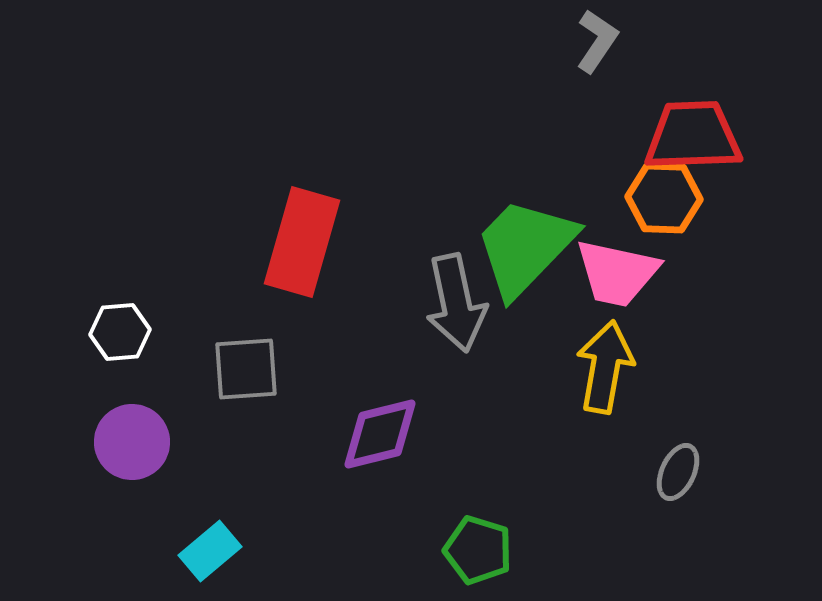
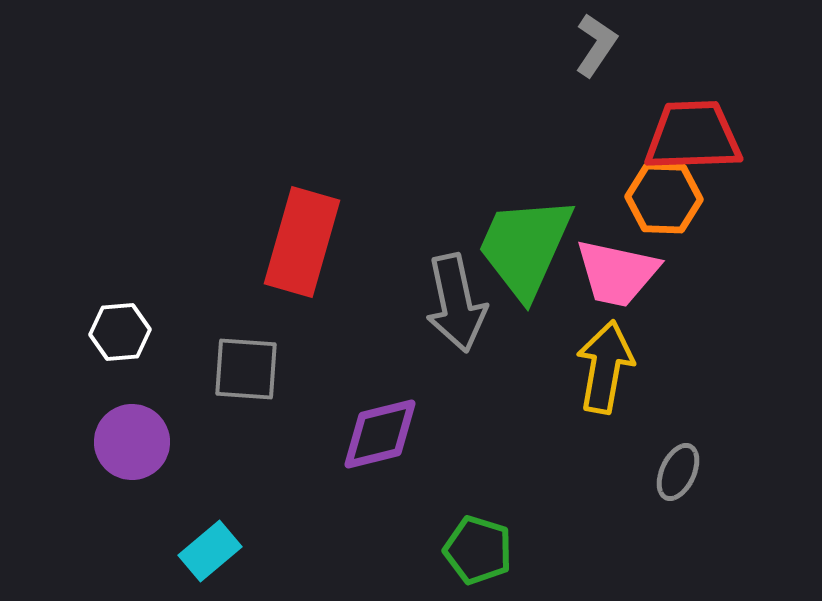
gray L-shape: moved 1 px left, 4 px down
green trapezoid: rotated 20 degrees counterclockwise
gray square: rotated 8 degrees clockwise
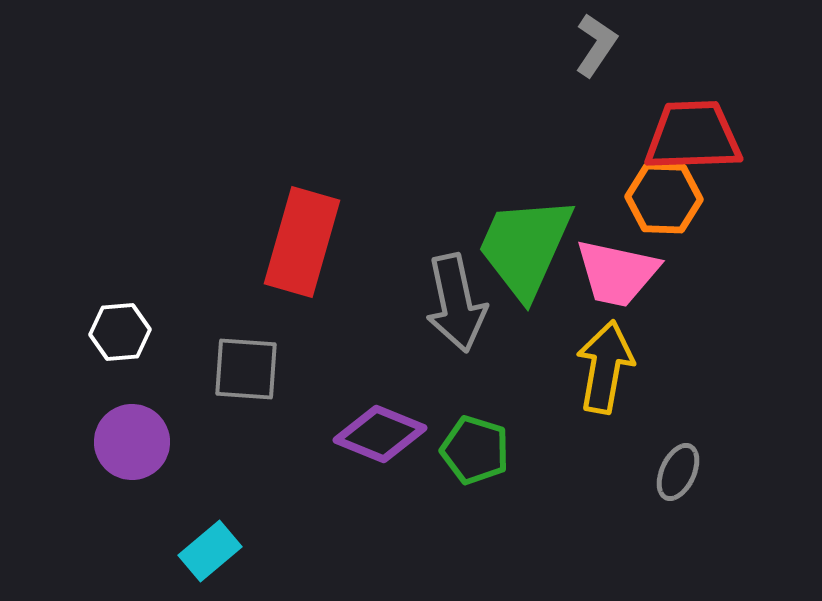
purple diamond: rotated 36 degrees clockwise
green pentagon: moved 3 px left, 100 px up
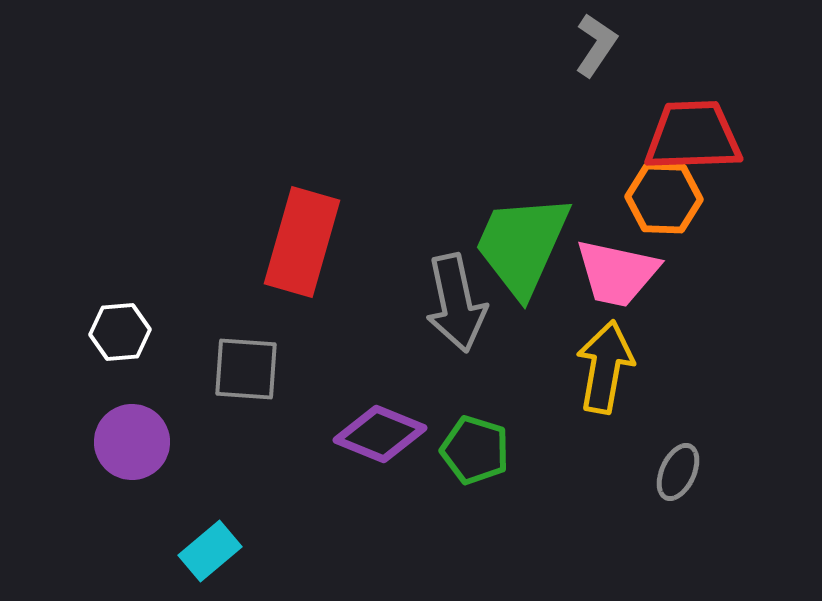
green trapezoid: moved 3 px left, 2 px up
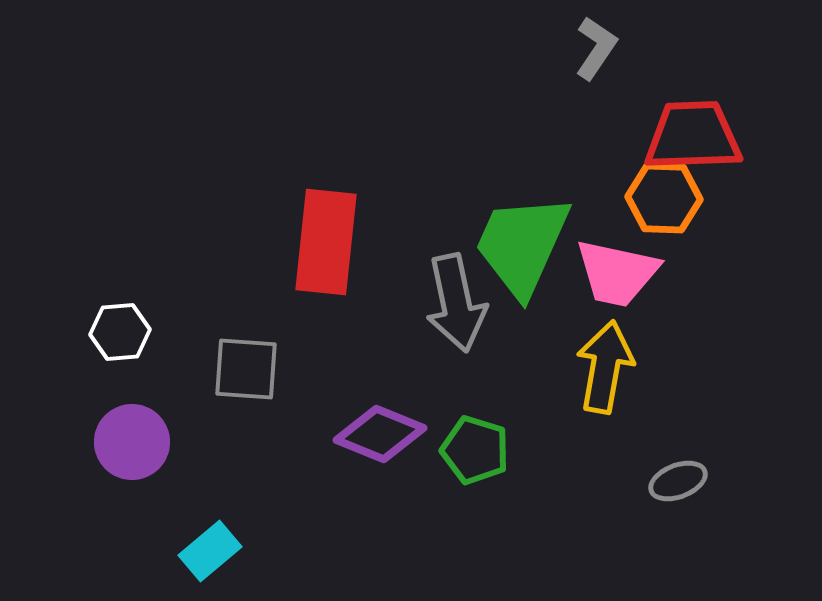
gray L-shape: moved 3 px down
red rectangle: moved 24 px right; rotated 10 degrees counterclockwise
gray ellipse: moved 9 px down; rotated 44 degrees clockwise
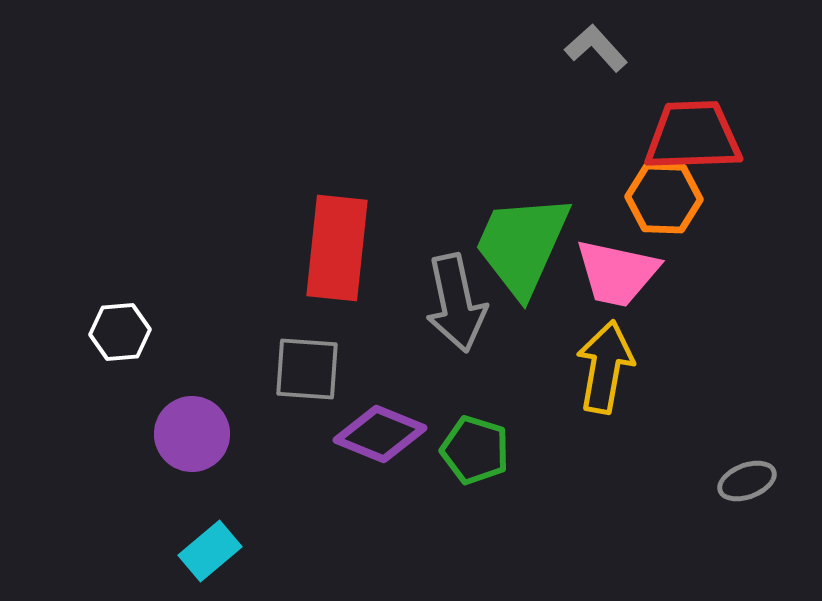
gray L-shape: rotated 76 degrees counterclockwise
red rectangle: moved 11 px right, 6 px down
gray square: moved 61 px right
purple circle: moved 60 px right, 8 px up
gray ellipse: moved 69 px right
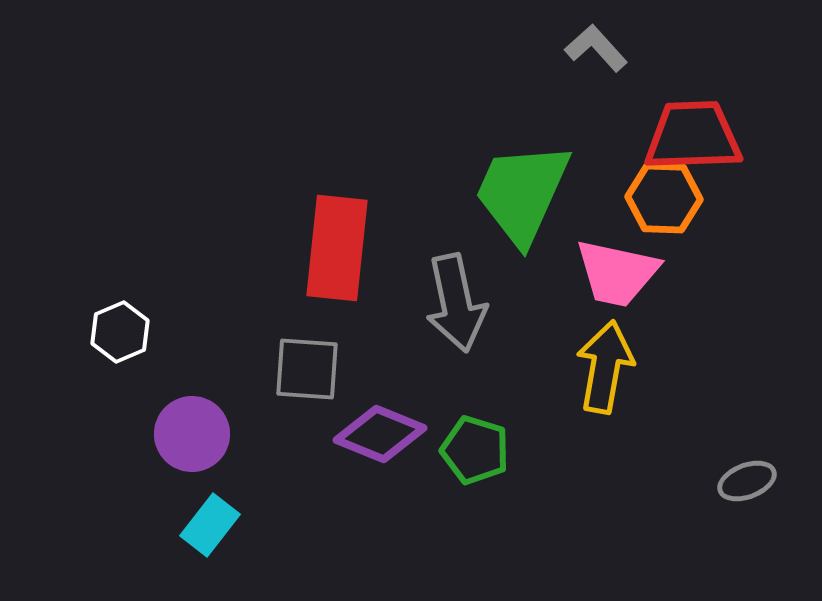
green trapezoid: moved 52 px up
white hexagon: rotated 18 degrees counterclockwise
cyan rectangle: moved 26 px up; rotated 12 degrees counterclockwise
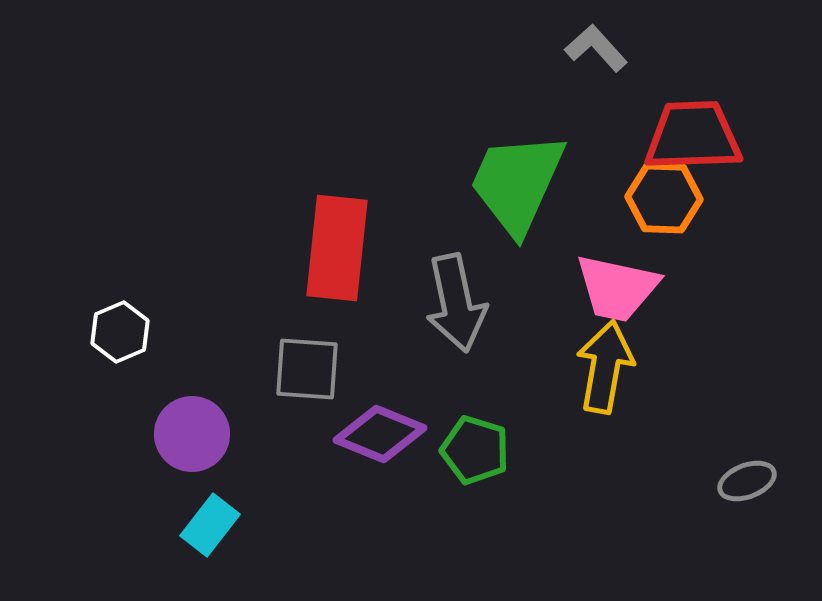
green trapezoid: moved 5 px left, 10 px up
pink trapezoid: moved 15 px down
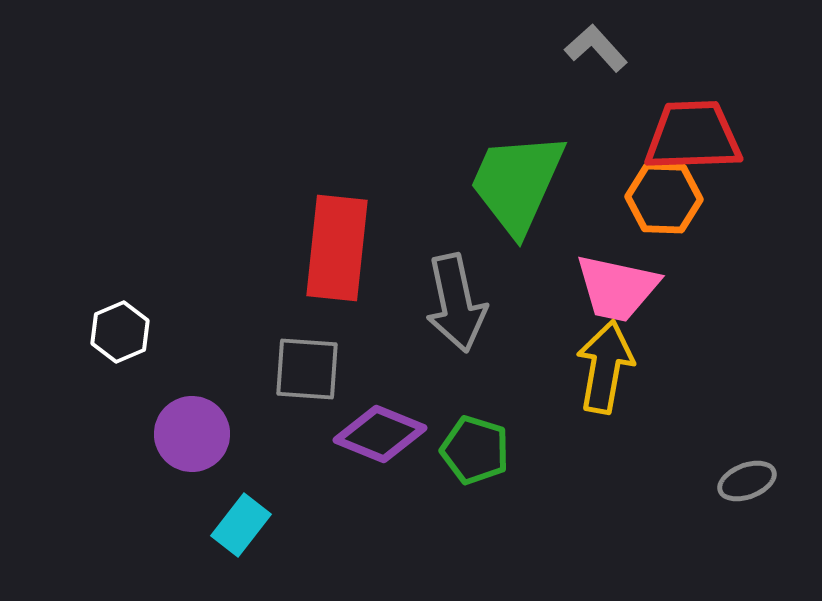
cyan rectangle: moved 31 px right
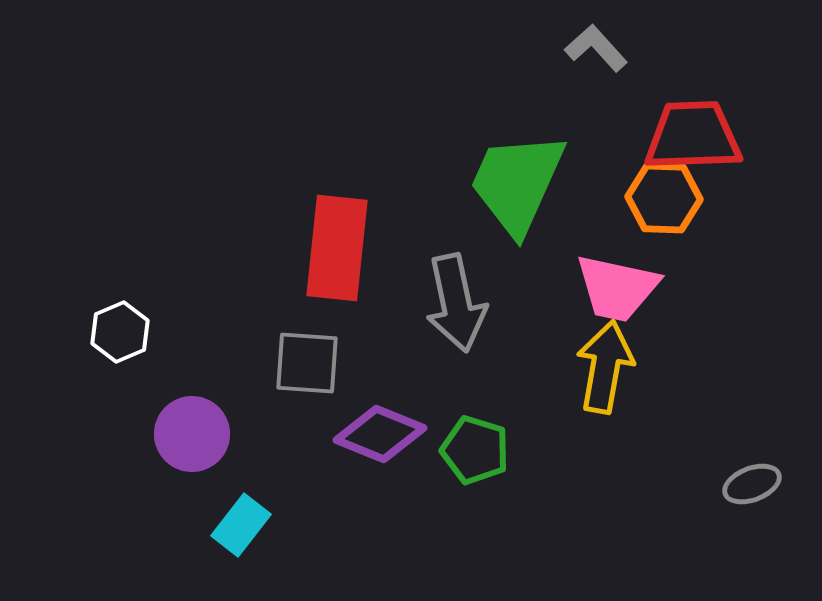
gray square: moved 6 px up
gray ellipse: moved 5 px right, 3 px down
